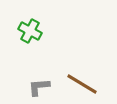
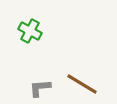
gray L-shape: moved 1 px right, 1 px down
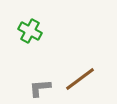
brown line: moved 2 px left, 5 px up; rotated 68 degrees counterclockwise
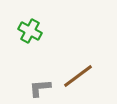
brown line: moved 2 px left, 3 px up
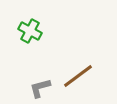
gray L-shape: rotated 10 degrees counterclockwise
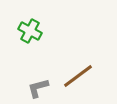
gray L-shape: moved 2 px left
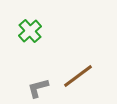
green cross: rotated 20 degrees clockwise
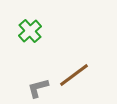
brown line: moved 4 px left, 1 px up
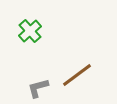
brown line: moved 3 px right
